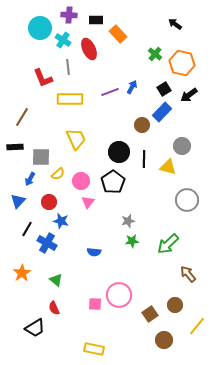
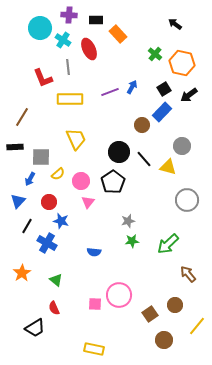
black line at (144, 159): rotated 42 degrees counterclockwise
black line at (27, 229): moved 3 px up
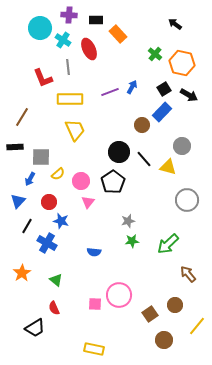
black arrow at (189, 95): rotated 114 degrees counterclockwise
yellow trapezoid at (76, 139): moved 1 px left, 9 px up
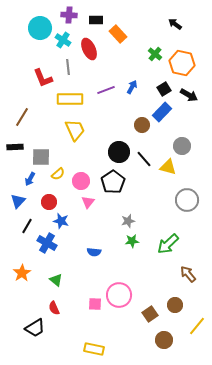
purple line at (110, 92): moved 4 px left, 2 px up
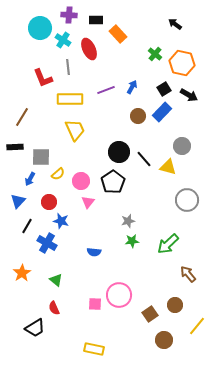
brown circle at (142, 125): moved 4 px left, 9 px up
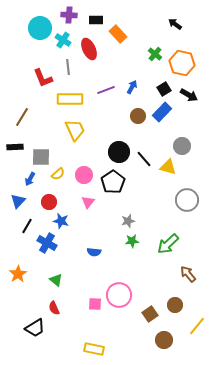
pink circle at (81, 181): moved 3 px right, 6 px up
orange star at (22, 273): moved 4 px left, 1 px down
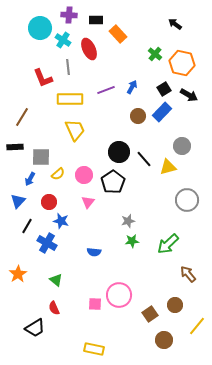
yellow triangle at (168, 167): rotated 30 degrees counterclockwise
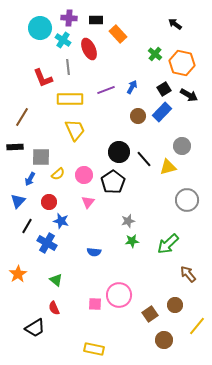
purple cross at (69, 15): moved 3 px down
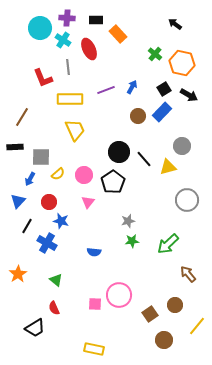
purple cross at (69, 18): moved 2 px left
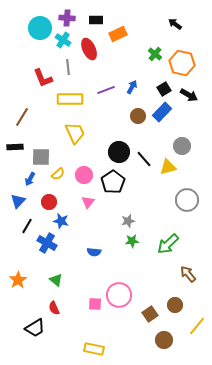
orange rectangle at (118, 34): rotated 72 degrees counterclockwise
yellow trapezoid at (75, 130): moved 3 px down
orange star at (18, 274): moved 6 px down
